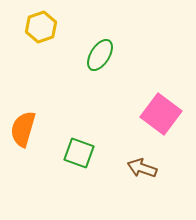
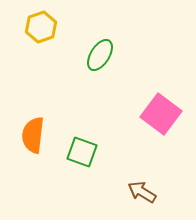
orange semicircle: moved 10 px right, 6 px down; rotated 9 degrees counterclockwise
green square: moved 3 px right, 1 px up
brown arrow: moved 24 px down; rotated 12 degrees clockwise
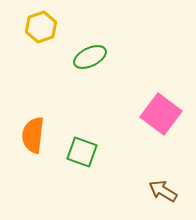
green ellipse: moved 10 px left, 2 px down; rotated 32 degrees clockwise
brown arrow: moved 21 px right, 1 px up
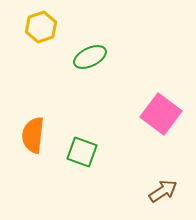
brown arrow: rotated 116 degrees clockwise
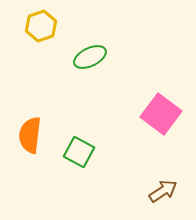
yellow hexagon: moved 1 px up
orange semicircle: moved 3 px left
green square: moved 3 px left; rotated 8 degrees clockwise
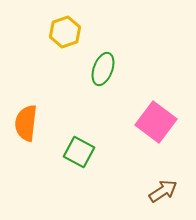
yellow hexagon: moved 24 px right, 6 px down
green ellipse: moved 13 px right, 12 px down; rotated 44 degrees counterclockwise
pink square: moved 5 px left, 8 px down
orange semicircle: moved 4 px left, 12 px up
